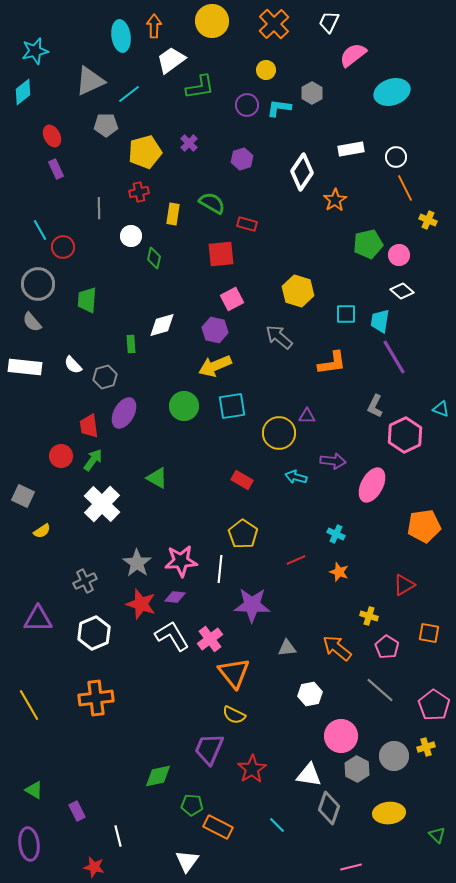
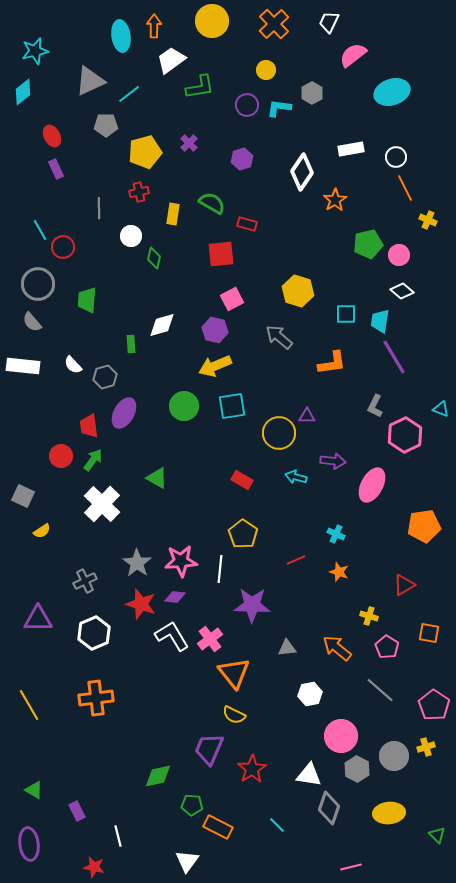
white rectangle at (25, 367): moved 2 px left, 1 px up
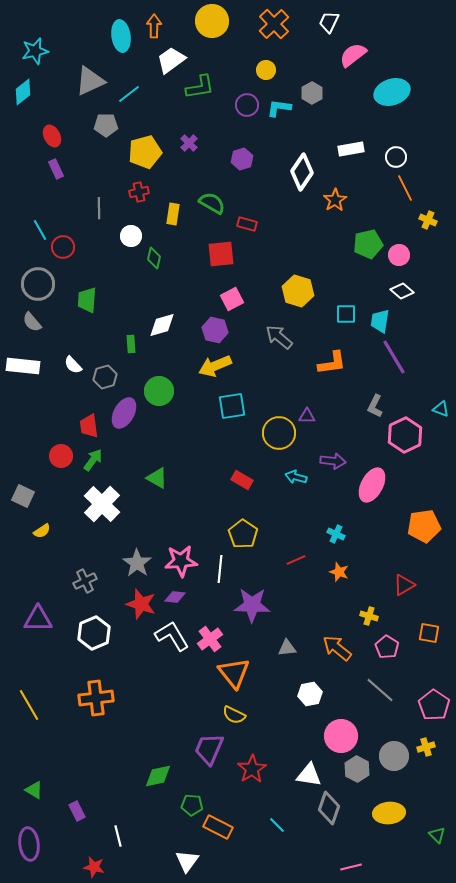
green circle at (184, 406): moved 25 px left, 15 px up
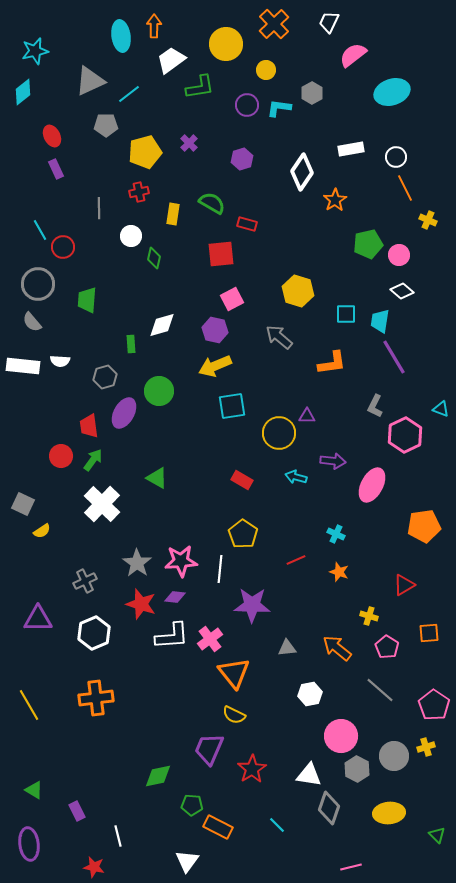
yellow circle at (212, 21): moved 14 px right, 23 px down
white semicircle at (73, 365): moved 13 px left, 4 px up; rotated 42 degrees counterclockwise
gray square at (23, 496): moved 8 px down
orange square at (429, 633): rotated 15 degrees counterclockwise
white L-shape at (172, 636): rotated 117 degrees clockwise
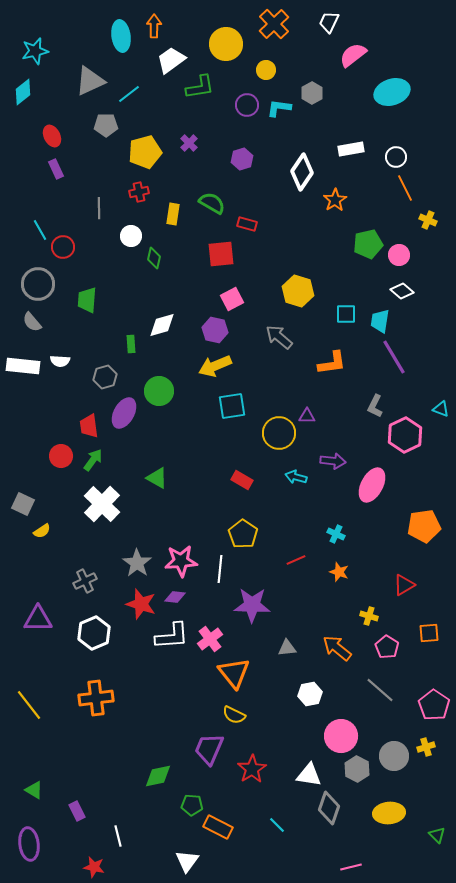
yellow line at (29, 705): rotated 8 degrees counterclockwise
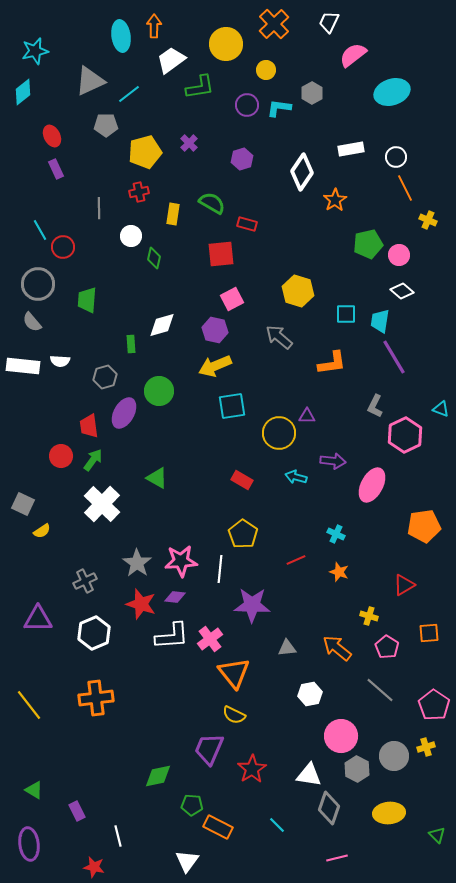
pink line at (351, 867): moved 14 px left, 9 px up
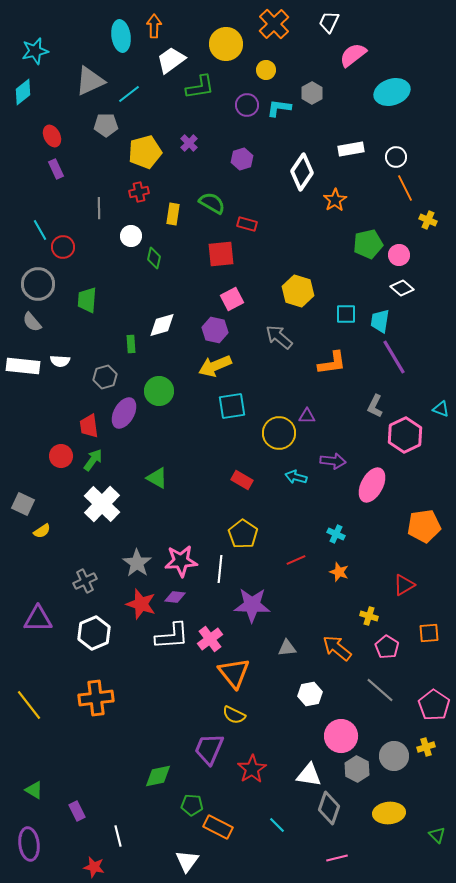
white diamond at (402, 291): moved 3 px up
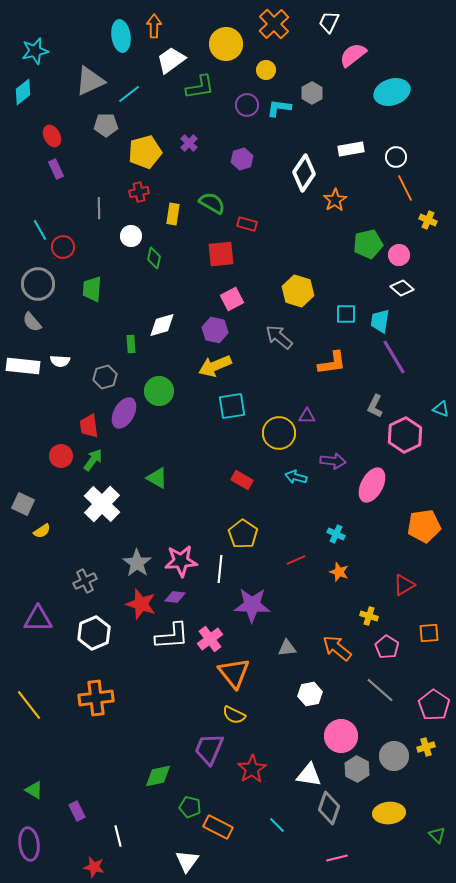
white diamond at (302, 172): moved 2 px right, 1 px down
green trapezoid at (87, 300): moved 5 px right, 11 px up
green pentagon at (192, 805): moved 2 px left, 2 px down; rotated 10 degrees clockwise
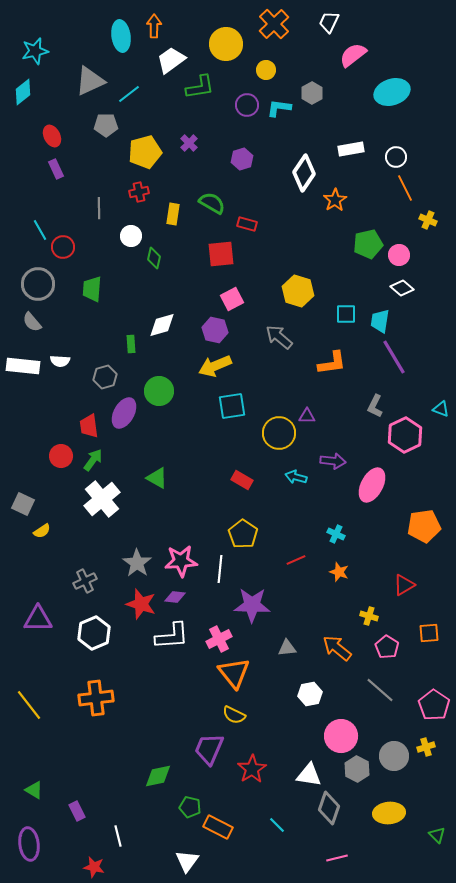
white cross at (102, 504): moved 5 px up; rotated 6 degrees clockwise
pink cross at (210, 639): moved 9 px right; rotated 10 degrees clockwise
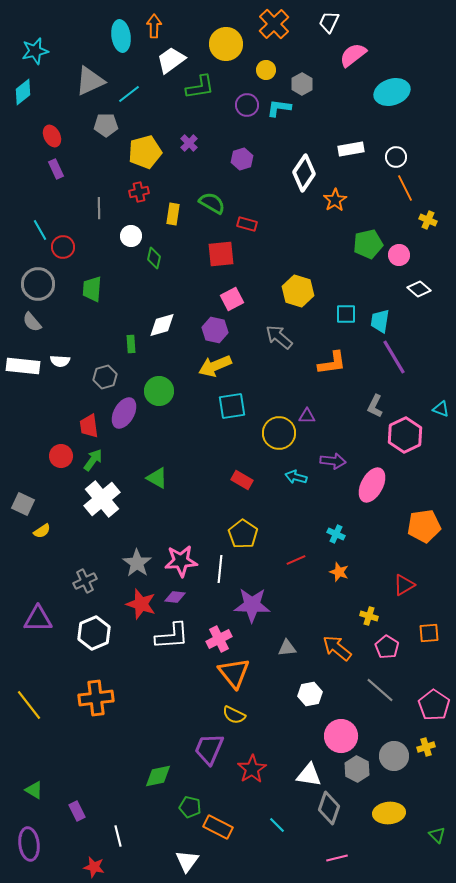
gray hexagon at (312, 93): moved 10 px left, 9 px up
white diamond at (402, 288): moved 17 px right, 1 px down
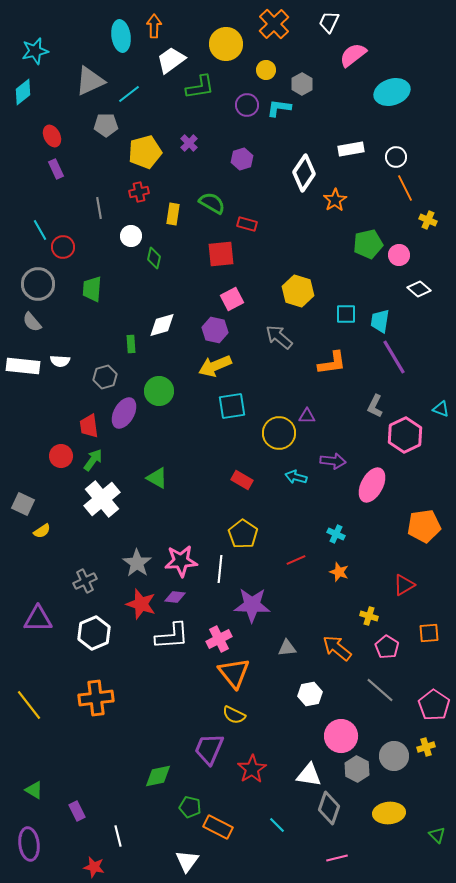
gray line at (99, 208): rotated 10 degrees counterclockwise
